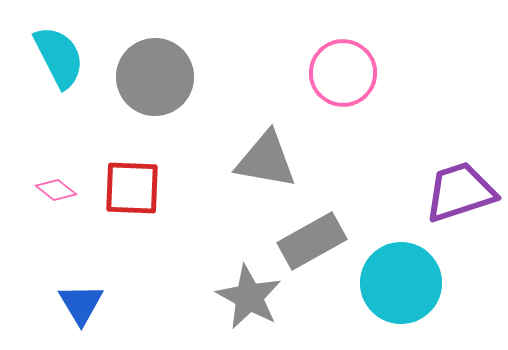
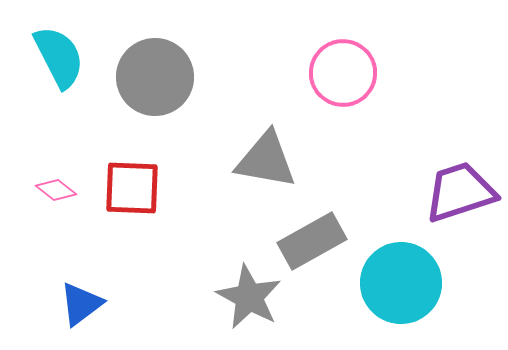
blue triangle: rotated 24 degrees clockwise
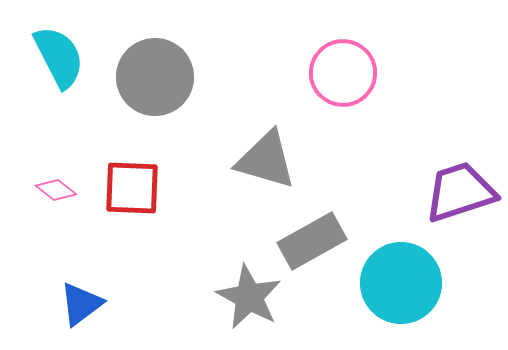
gray triangle: rotated 6 degrees clockwise
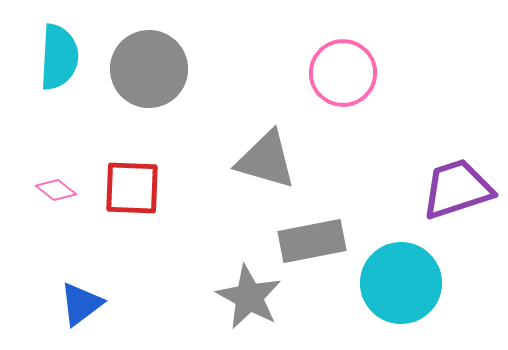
cyan semicircle: rotated 30 degrees clockwise
gray circle: moved 6 px left, 8 px up
purple trapezoid: moved 3 px left, 3 px up
gray rectangle: rotated 18 degrees clockwise
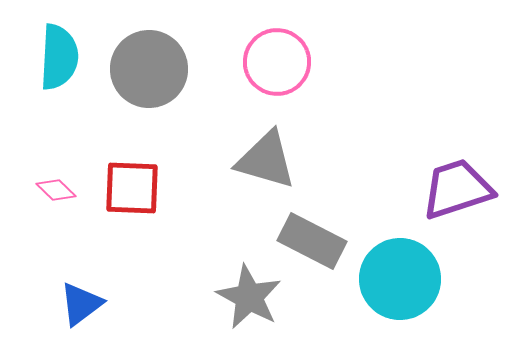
pink circle: moved 66 px left, 11 px up
pink diamond: rotated 6 degrees clockwise
gray rectangle: rotated 38 degrees clockwise
cyan circle: moved 1 px left, 4 px up
